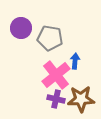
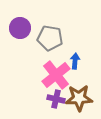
purple circle: moved 1 px left
brown star: moved 2 px left, 1 px up
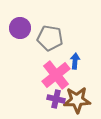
brown star: moved 2 px left, 2 px down
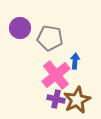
brown star: rotated 24 degrees counterclockwise
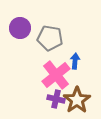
brown star: rotated 8 degrees counterclockwise
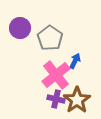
gray pentagon: rotated 25 degrees clockwise
blue arrow: rotated 21 degrees clockwise
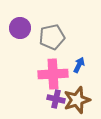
gray pentagon: moved 2 px right, 1 px up; rotated 25 degrees clockwise
blue arrow: moved 4 px right, 4 px down
pink cross: moved 3 px left, 1 px up; rotated 36 degrees clockwise
brown star: rotated 16 degrees clockwise
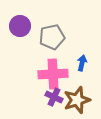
purple circle: moved 2 px up
blue arrow: moved 3 px right, 2 px up; rotated 14 degrees counterclockwise
purple cross: moved 2 px left, 2 px up; rotated 12 degrees clockwise
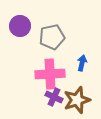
pink cross: moved 3 px left
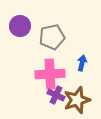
purple cross: moved 2 px right, 2 px up
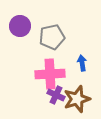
blue arrow: rotated 21 degrees counterclockwise
brown star: moved 1 px up
